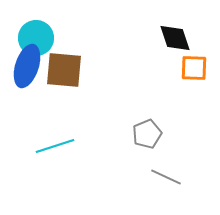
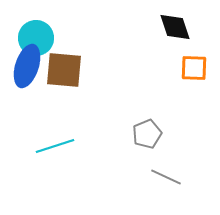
black diamond: moved 11 px up
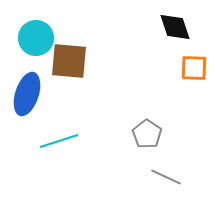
blue ellipse: moved 28 px down
brown square: moved 5 px right, 9 px up
gray pentagon: rotated 16 degrees counterclockwise
cyan line: moved 4 px right, 5 px up
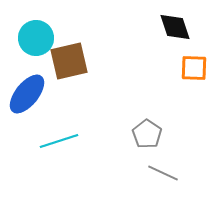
brown square: rotated 18 degrees counterclockwise
blue ellipse: rotated 21 degrees clockwise
gray line: moved 3 px left, 4 px up
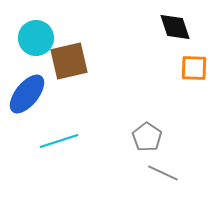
gray pentagon: moved 3 px down
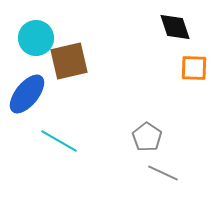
cyan line: rotated 48 degrees clockwise
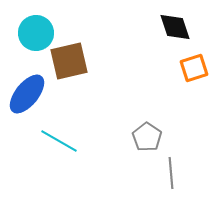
cyan circle: moved 5 px up
orange square: rotated 20 degrees counterclockwise
gray line: moved 8 px right; rotated 60 degrees clockwise
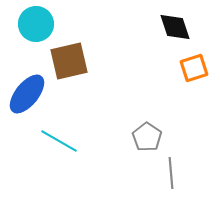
cyan circle: moved 9 px up
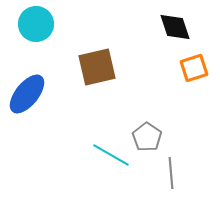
brown square: moved 28 px right, 6 px down
cyan line: moved 52 px right, 14 px down
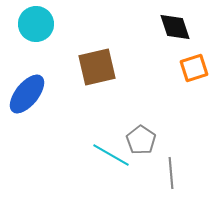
gray pentagon: moved 6 px left, 3 px down
